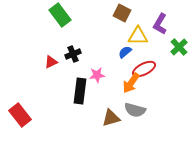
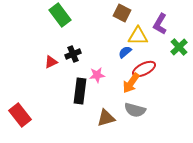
brown triangle: moved 5 px left
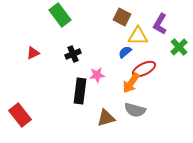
brown square: moved 4 px down
red triangle: moved 18 px left, 9 px up
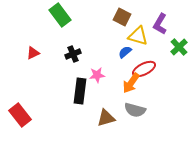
yellow triangle: rotated 15 degrees clockwise
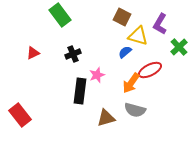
red ellipse: moved 6 px right, 1 px down
pink star: rotated 14 degrees counterclockwise
